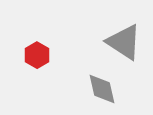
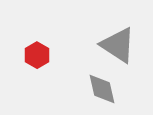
gray triangle: moved 6 px left, 3 px down
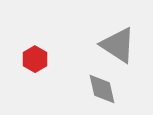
red hexagon: moved 2 px left, 4 px down
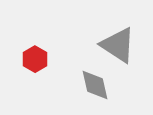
gray diamond: moved 7 px left, 4 px up
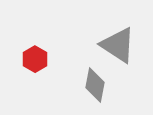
gray diamond: rotated 24 degrees clockwise
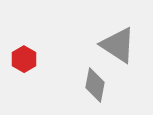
red hexagon: moved 11 px left
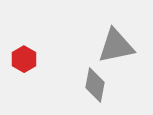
gray triangle: moved 2 px left, 1 px down; rotated 45 degrees counterclockwise
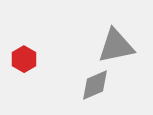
gray diamond: rotated 56 degrees clockwise
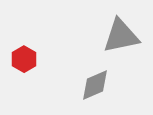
gray triangle: moved 5 px right, 10 px up
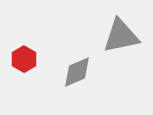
gray diamond: moved 18 px left, 13 px up
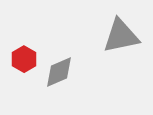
gray diamond: moved 18 px left
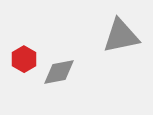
gray diamond: rotated 12 degrees clockwise
